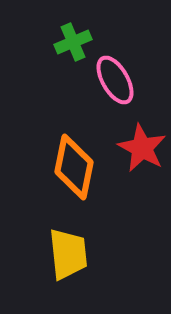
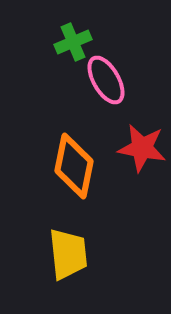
pink ellipse: moved 9 px left
red star: rotated 18 degrees counterclockwise
orange diamond: moved 1 px up
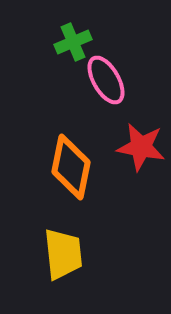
red star: moved 1 px left, 1 px up
orange diamond: moved 3 px left, 1 px down
yellow trapezoid: moved 5 px left
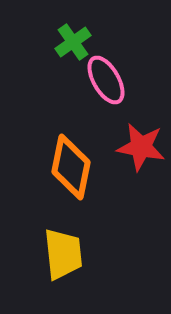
green cross: rotated 12 degrees counterclockwise
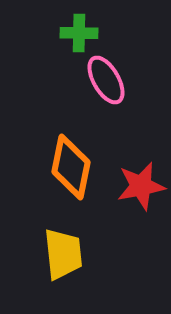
green cross: moved 6 px right, 9 px up; rotated 36 degrees clockwise
red star: moved 39 px down; rotated 21 degrees counterclockwise
